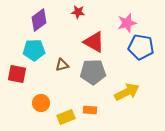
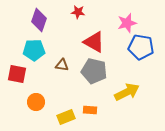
purple diamond: rotated 35 degrees counterclockwise
brown triangle: rotated 24 degrees clockwise
gray pentagon: moved 1 px right, 1 px up; rotated 15 degrees clockwise
orange circle: moved 5 px left, 1 px up
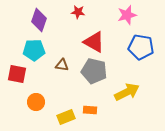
pink star: moved 8 px up
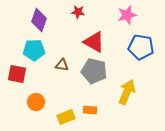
yellow arrow: rotated 40 degrees counterclockwise
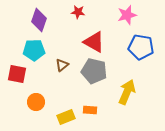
brown triangle: rotated 48 degrees counterclockwise
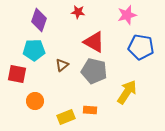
yellow arrow: rotated 10 degrees clockwise
orange circle: moved 1 px left, 1 px up
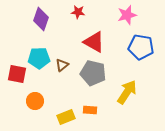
purple diamond: moved 2 px right, 1 px up
cyan pentagon: moved 5 px right, 8 px down
gray pentagon: moved 1 px left, 2 px down
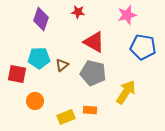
blue pentagon: moved 2 px right
yellow arrow: moved 1 px left
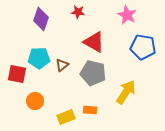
pink star: rotated 30 degrees counterclockwise
